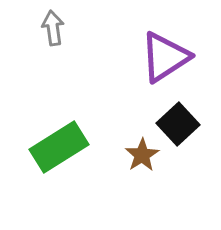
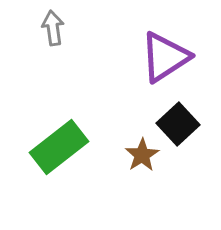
green rectangle: rotated 6 degrees counterclockwise
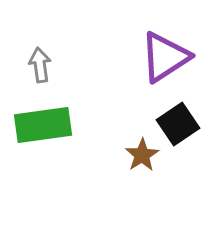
gray arrow: moved 13 px left, 37 px down
black square: rotated 9 degrees clockwise
green rectangle: moved 16 px left, 22 px up; rotated 30 degrees clockwise
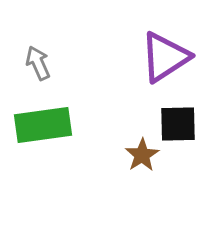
gray arrow: moved 2 px left, 2 px up; rotated 16 degrees counterclockwise
black square: rotated 33 degrees clockwise
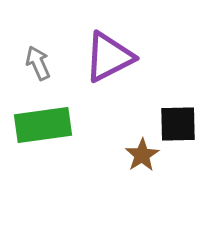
purple triangle: moved 56 px left; rotated 6 degrees clockwise
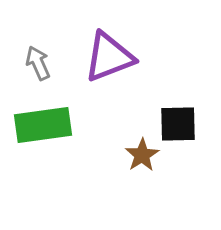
purple triangle: rotated 6 degrees clockwise
